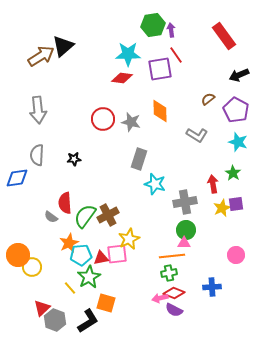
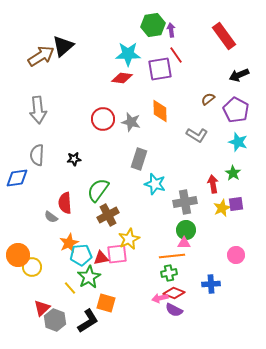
green semicircle at (85, 216): moved 13 px right, 26 px up
blue cross at (212, 287): moved 1 px left, 3 px up
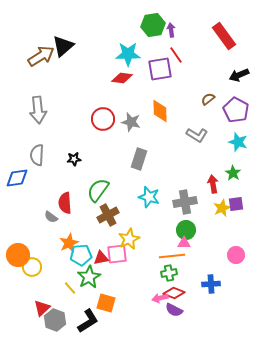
cyan star at (155, 184): moved 6 px left, 13 px down
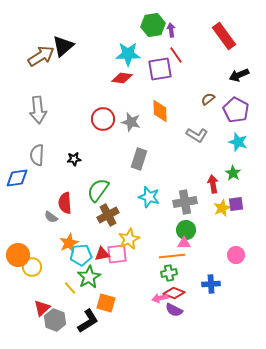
red triangle at (101, 258): moved 1 px right, 4 px up
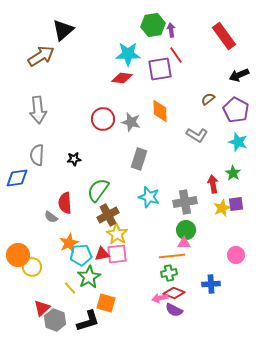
black triangle at (63, 46): moved 16 px up
yellow star at (129, 239): moved 12 px left, 5 px up; rotated 15 degrees counterclockwise
black L-shape at (88, 321): rotated 15 degrees clockwise
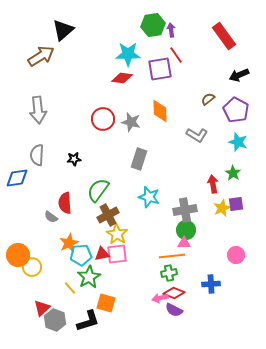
gray cross at (185, 202): moved 8 px down
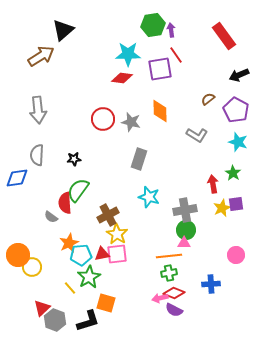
green semicircle at (98, 190): moved 20 px left
orange line at (172, 256): moved 3 px left
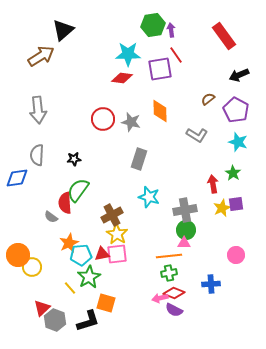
brown cross at (108, 215): moved 4 px right
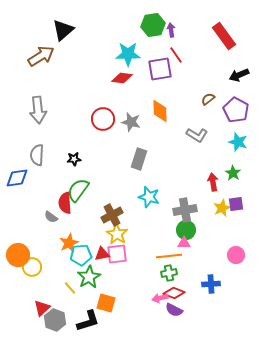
red arrow at (213, 184): moved 2 px up
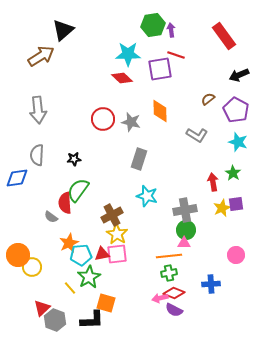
red line at (176, 55): rotated 36 degrees counterclockwise
red diamond at (122, 78): rotated 35 degrees clockwise
cyan star at (149, 197): moved 2 px left, 1 px up
black L-shape at (88, 321): moved 4 px right, 1 px up; rotated 15 degrees clockwise
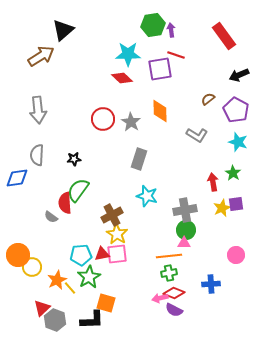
gray star at (131, 122): rotated 18 degrees clockwise
orange star at (69, 243): moved 12 px left, 37 px down
